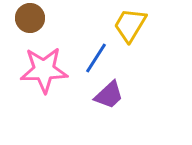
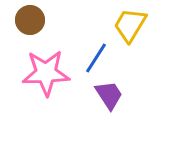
brown circle: moved 2 px down
pink star: moved 2 px right, 3 px down
purple trapezoid: rotated 80 degrees counterclockwise
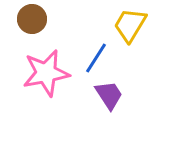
brown circle: moved 2 px right, 1 px up
pink star: rotated 9 degrees counterclockwise
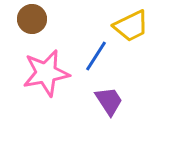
yellow trapezoid: moved 1 px right, 1 px down; rotated 147 degrees counterclockwise
blue line: moved 2 px up
purple trapezoid: moved 6 px down
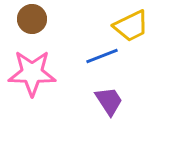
blue line: moved 6 px right; rotated 36 degrees clockwise
pink star: moved 14 px left; rotated 12 degrees clockwise
